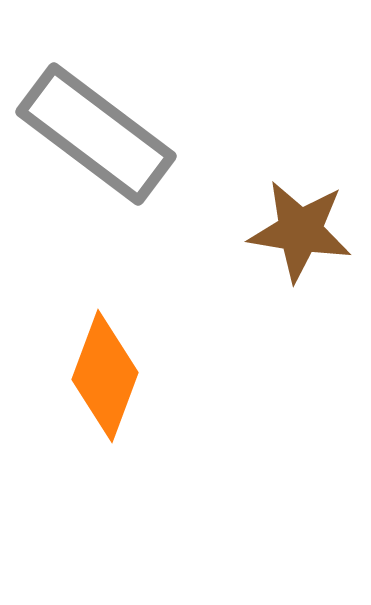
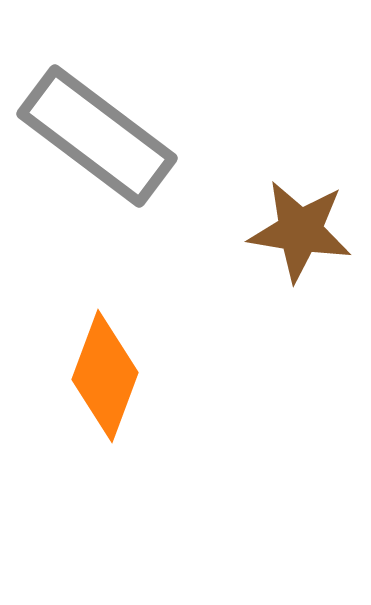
gray rectangle: moved 1 px right, 2 px down
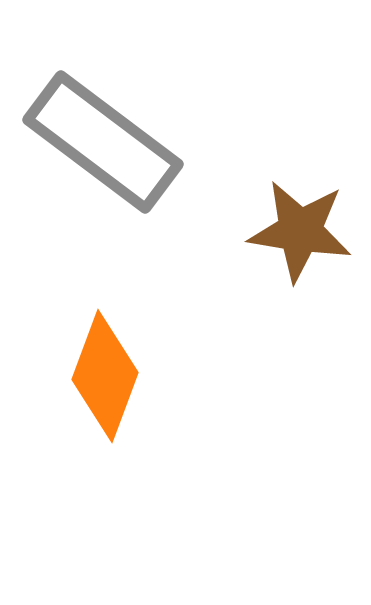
gray rectangle: moved 6 px right, 6 px down
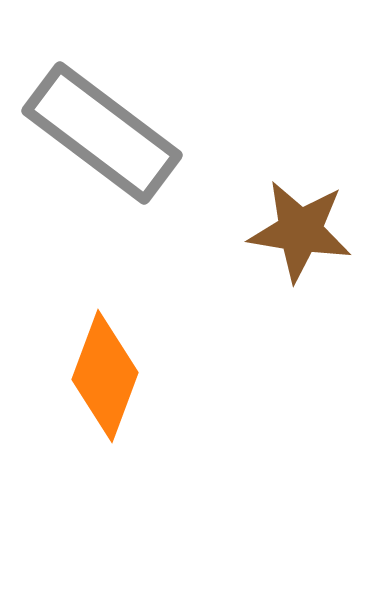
gray rectangle: moved 1 px left, 9 px up
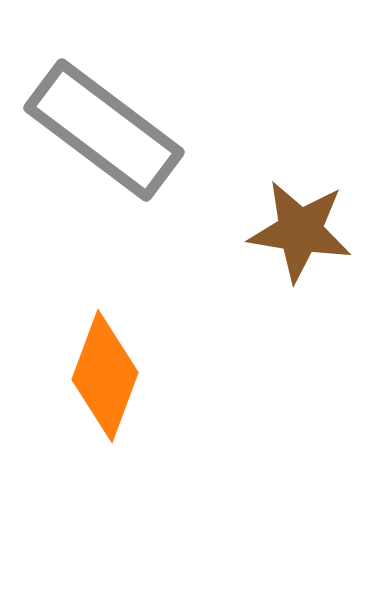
gray rectangle: moved 2 px right, 3 px up
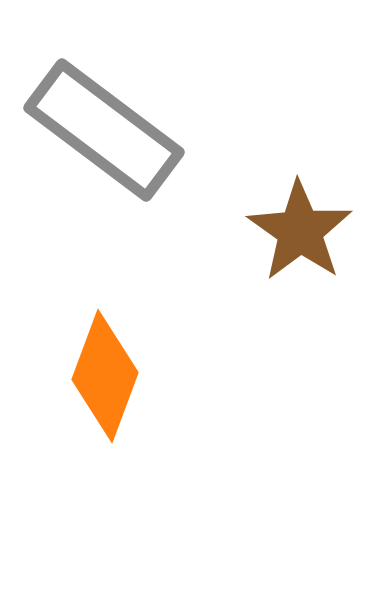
brown star: rotated 26 degrees clockwise
